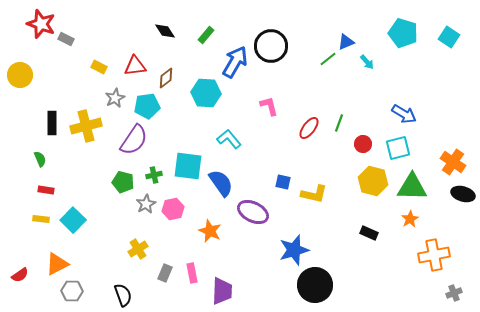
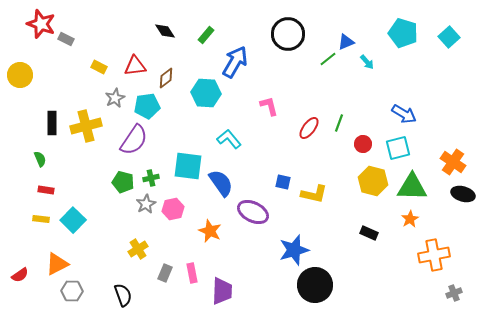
cyan square at (449, 37): rotated 15 degrees clockwise
black circle at (271, 46): moved 17 px right, 12 px up
green cross at (154, 175): moved 3 px left, 3 px down
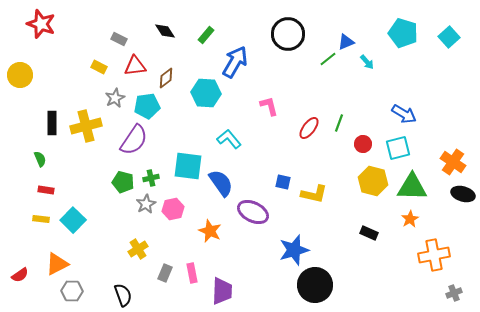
gray rectangle at (66, 39): moved 53 px right
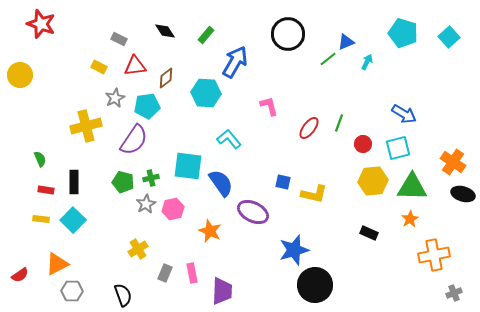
cyan arrow at (367, 62): rotated 112 degrees counterclockwise
black rectangle at (52, 123): moved 22 px right, 59 px down
yellow hexagon at (373, 181): rotated 20 degrees counterclockwise
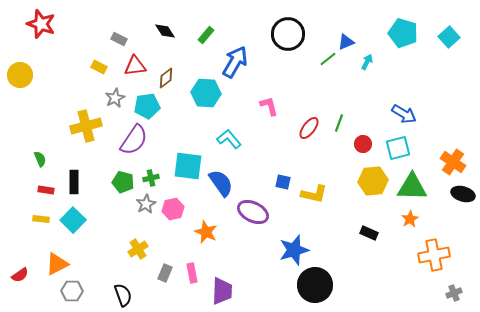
orange star at (210, 231): moved 4 px left, 1 px down
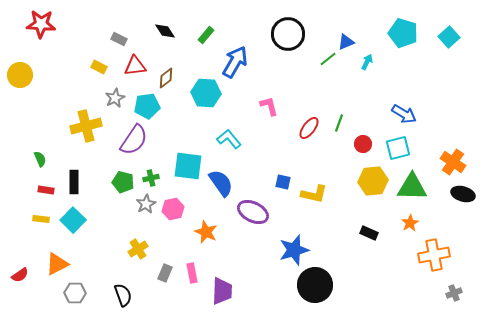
red star at (41, 24): rotated 16 degrees counterclockwise
orange star at (410, 219): moved 4 px down
gray hexagon at (72, 291): moved 3 px right, 2 px down
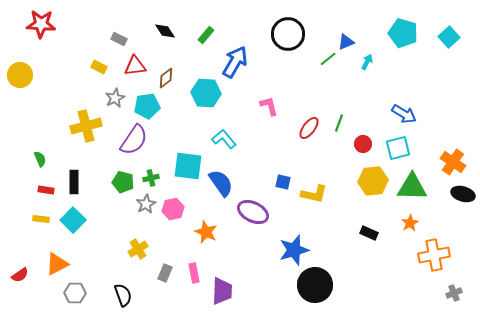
cyan L-shape at (229, 139): moved 5 px left
pink rectangle at (192, 273): moved 2 px right
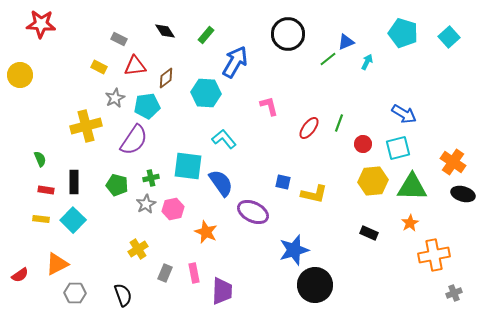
green pentagon at (123, 182): moved 6 px left, 3 px down
